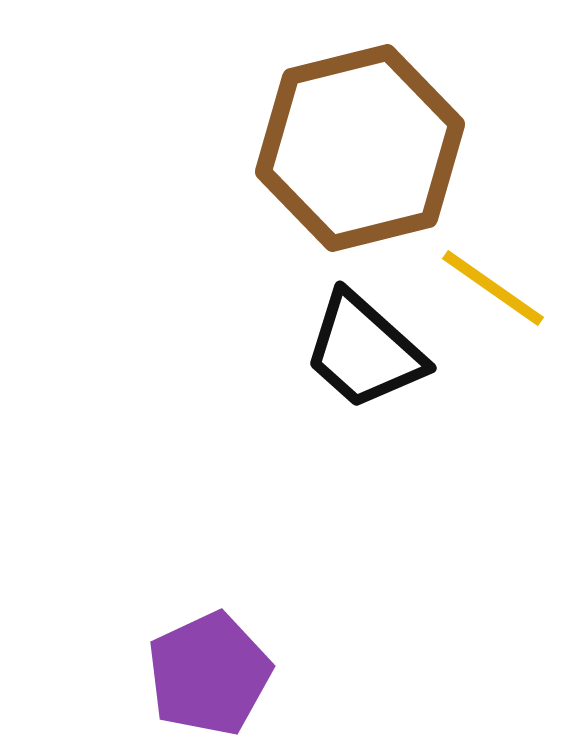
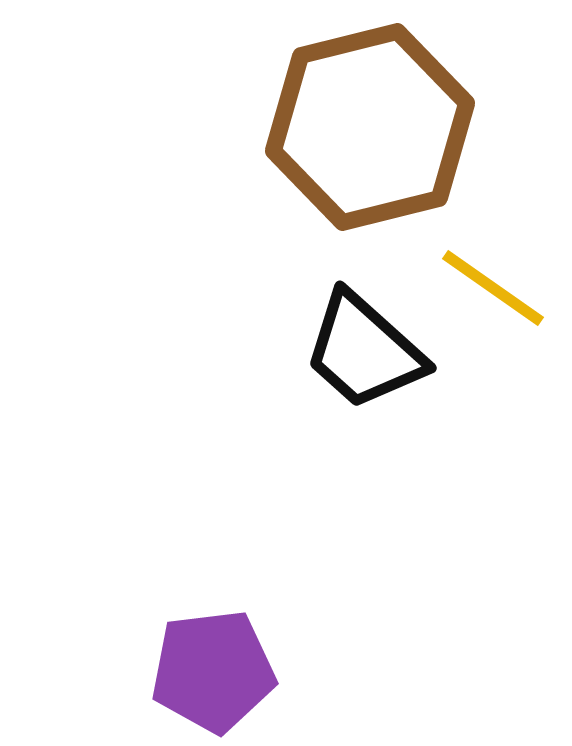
brown hexagon: moved 10 px right, 21 px up
purple pentagon: moved 4 px right, 3 px up; rotated 18 degrees clockwise
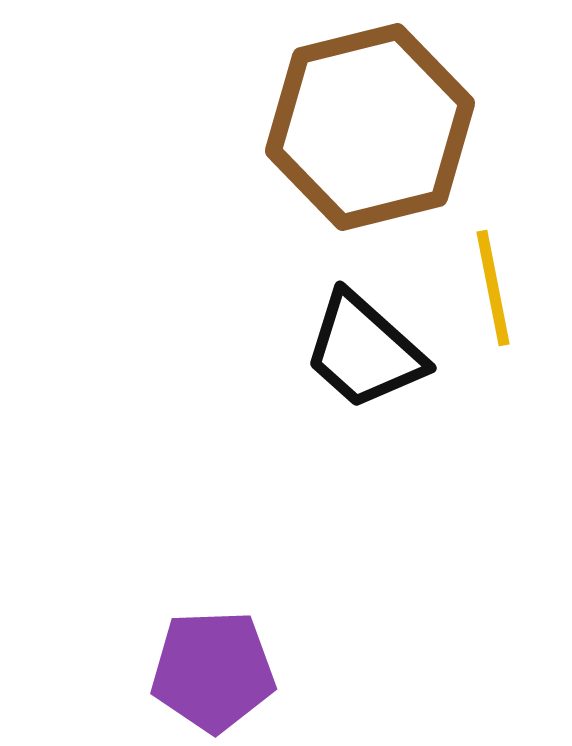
yellow line: rotated 44 degrees clockwise
purple pentagon: rotated 5 degrees clockwise
